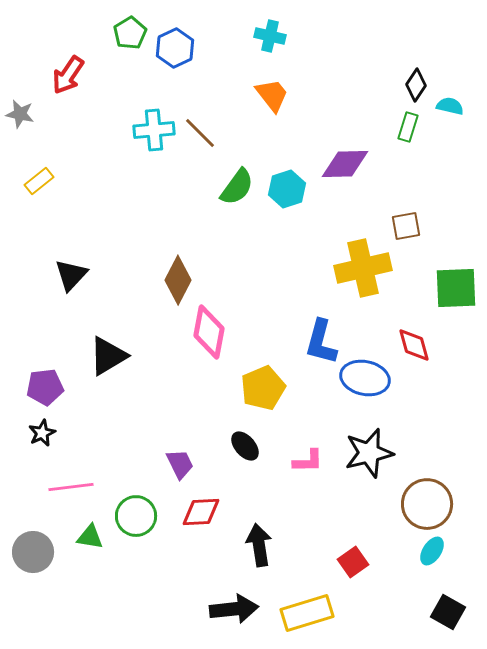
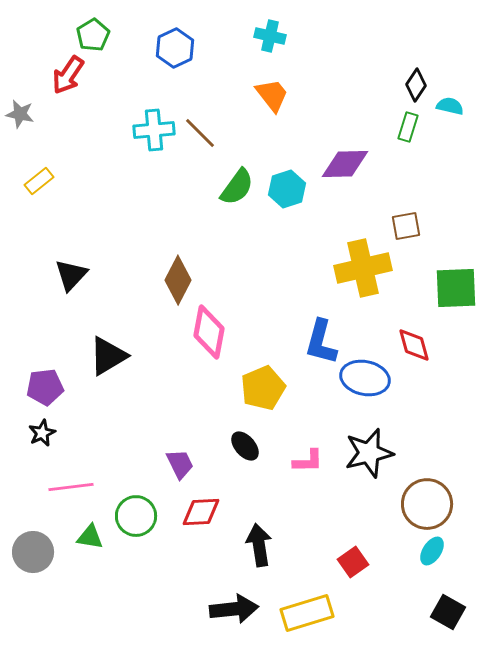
green pentagon at (130, 33): moved 37 px left, 2 px down
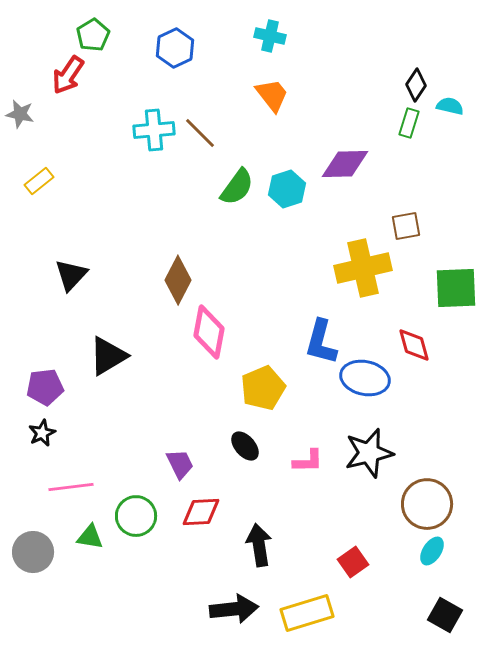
green rectangle at (408, 127): moved 1 px right, 4 px up
black square at (448, 612): moved 3 px left, 3 px down
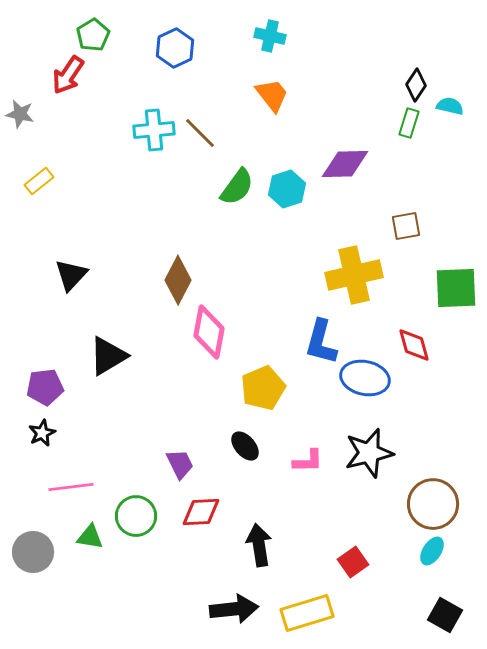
yellow cross at (363, 268): moved 9 px left, 7 px down
brown circle at (427, 504): moved 6 px right
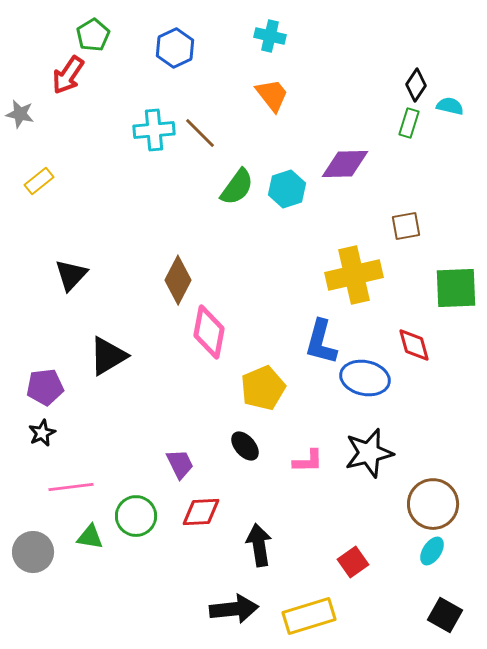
yellow rectangle at (307, 613): moved 2 px right, 3 px down
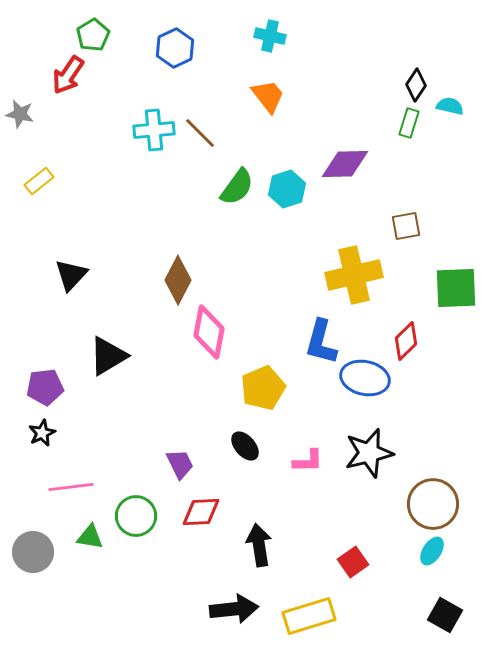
orange trapezoid at (272, 95): moved 4 px left, 1 px down
red diamond at (414, 345): moved 8 px left, 4 px up; rotated 60 degrees clockwise
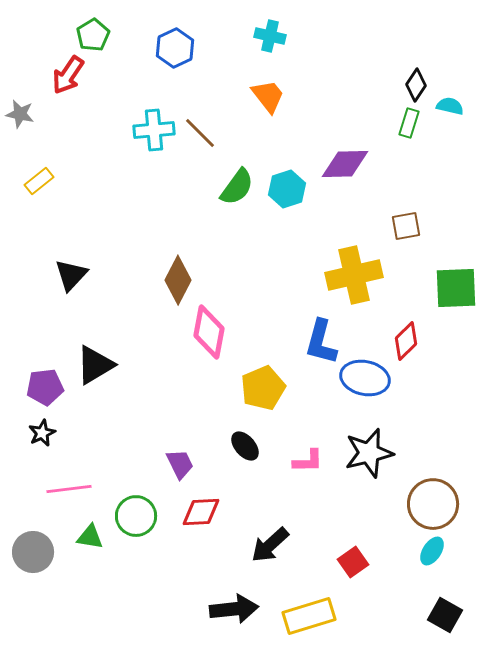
black triangle at (108, 356): moved 13 px left, 9 px down
pink line at (71, 487): moved 2 px left, 2 px down
black arrow at (259, 545): moved 11 px right; rotated 123 degrees counterclockwise
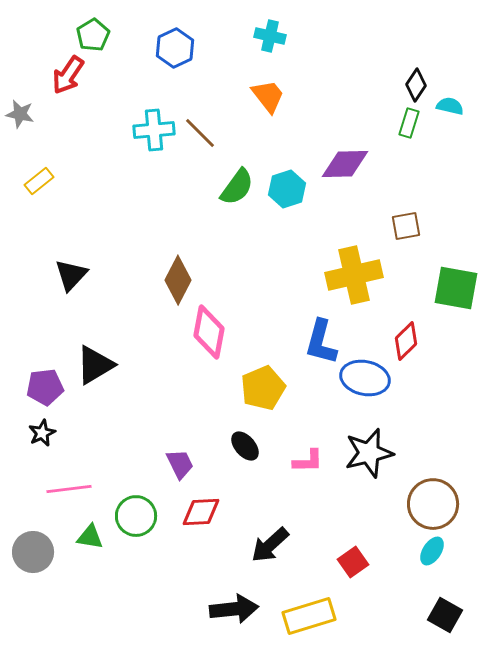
green square at (456, 288): rotated 12 degrees clockwise
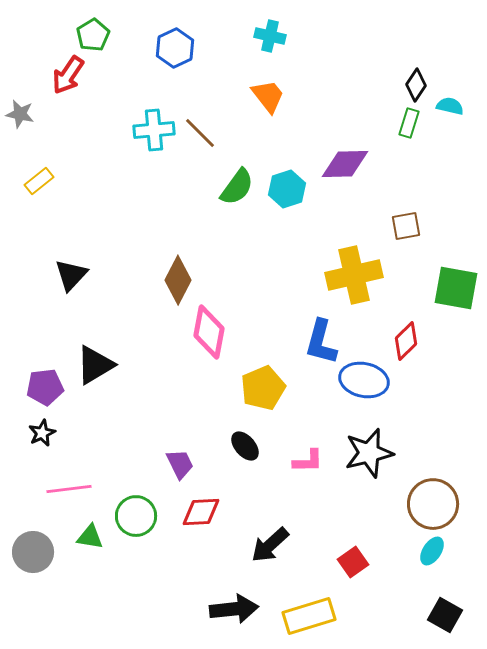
blue ellipse at (365, 378): moved 1 px left, 2 px down
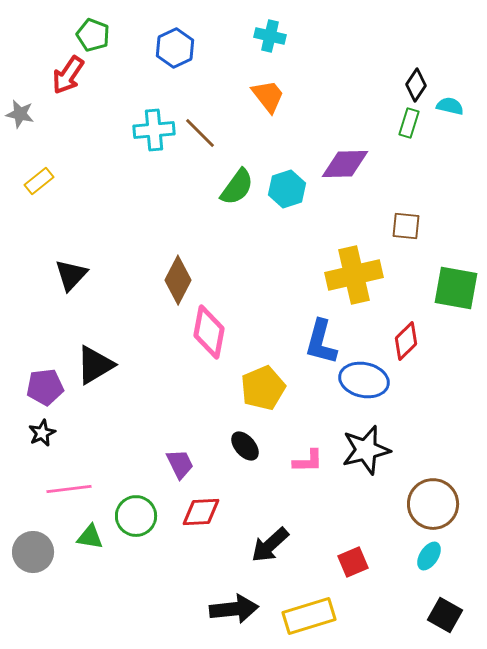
green pentagon at (93, 35): rotated 20 degrees counterclockwise
brown square at (406, 226): rotated 16 degrees clockwise
black star at (369, 453): moved 3 px left, 3 px up
cyan ellipse at (432, 551): moved 3 px left, 5 px down
red square at (353, 562): rotated 12 degrees clockwise
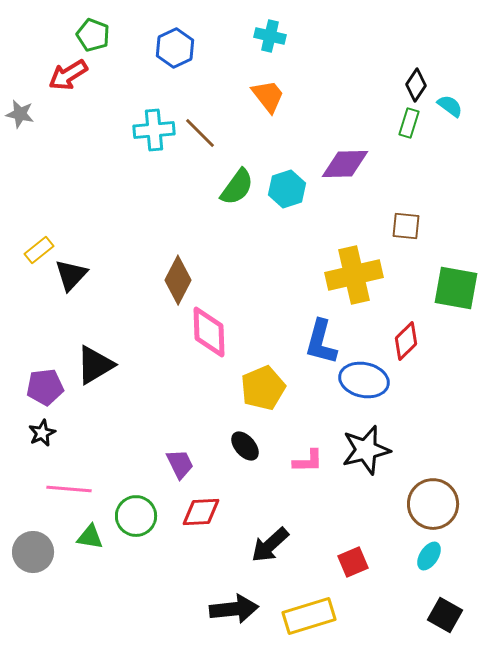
red arrow at (68, 75): rotated 24 degrees clockwise
cyan semicircle at (450, 106): rotated 24 degrees clockwise
yellow rectangle at (39, 181): moved 69 px down
pink diamond at (209, 332): rotated 12 degrees counterclockwise
pink line at (69, 489): rotated 12 degrees clockwise
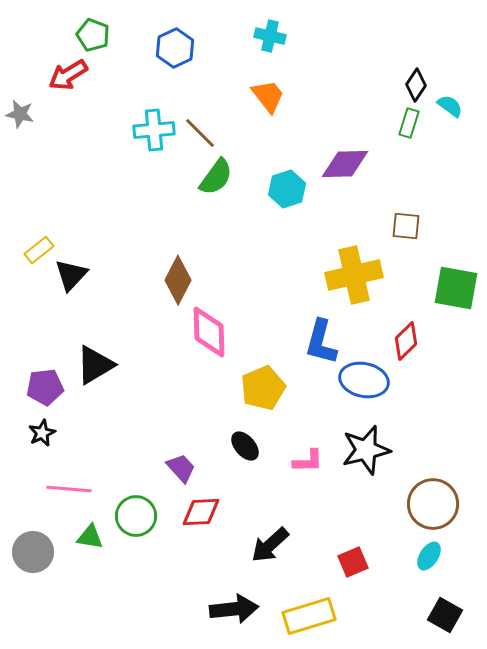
green semicircle at (237, 187): moved 21 px left, 10 px up
purple trapezoid at (180, 464): moved 1 px right, 4 px down; rotated 16 degrees counterclockwise
